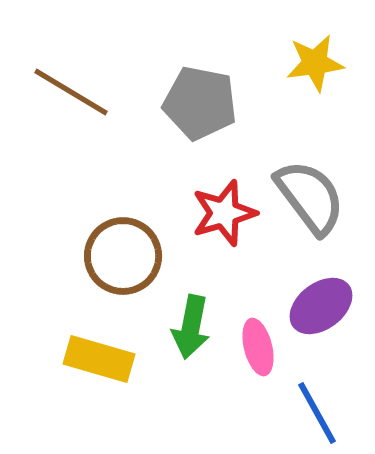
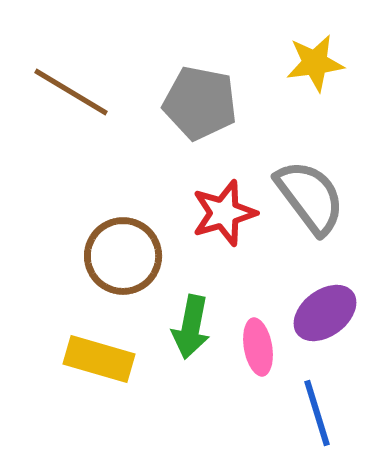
purple ellipse: moved 4 px right, 7 px down
pink ellipse: rotated 4 degrees clockwise
blue line: rotated 12 degrees clockwise
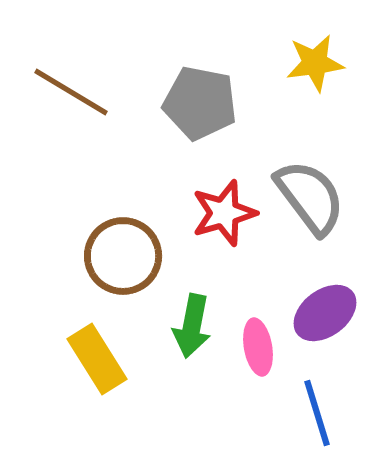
green arrow: moved 1 px right, 1 px up
yellow rectangle: moved 2 px left; rotated 42 degrees clockwise
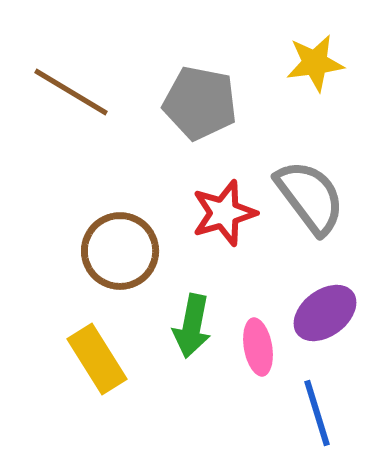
brown circle: moved 3 px left, 5 px up
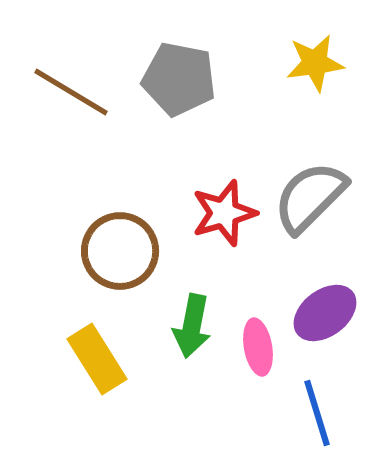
gray pentagon: moved 21 px left, 24 px up
gray semicircle: rotated 98 degrees counterclockwise
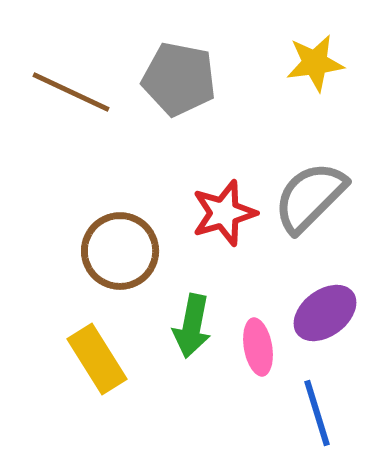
brown line: rotated 6 degrees counterclockwise
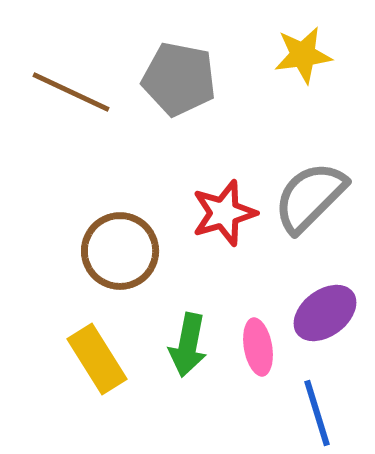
yellow star: moved 12 px left, 8 px up
green arrow: moved 4 px left, 19 px down
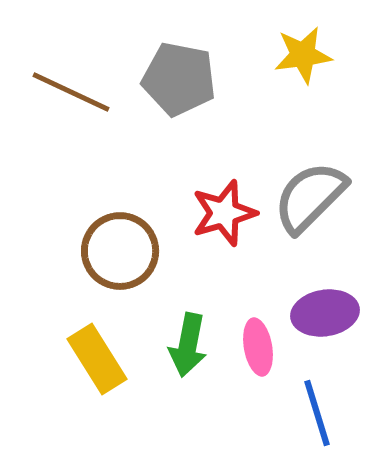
purple ellipse: rotated 28 degrees clockwise
